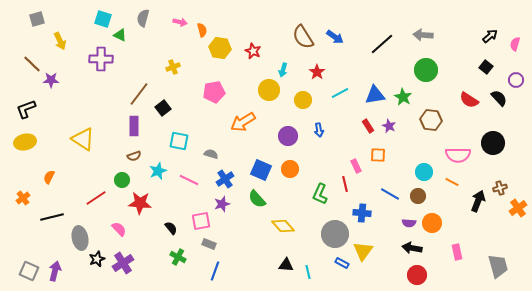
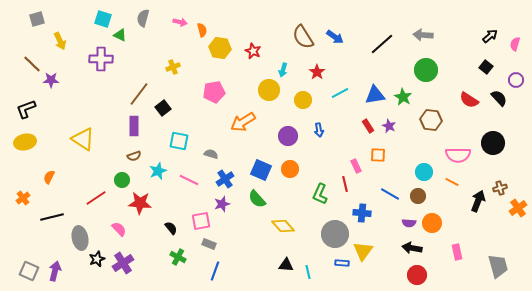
blue rectangle at (342, 263): rotated 24 degrees counterclockwise
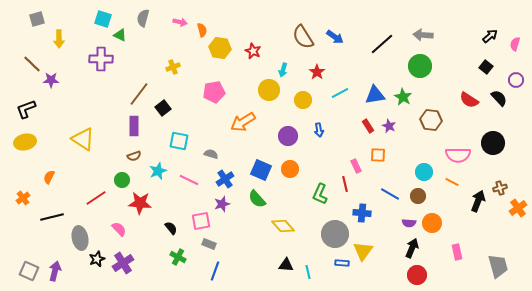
yellow arrow at (60, 41): moved 1 px left, 2 px up; rotated 24 degrees clockwise
green circle at (426, 70): moved 6 px left, 4 px up
black arrow at (412, 248): rotated 102 degrees clockwise
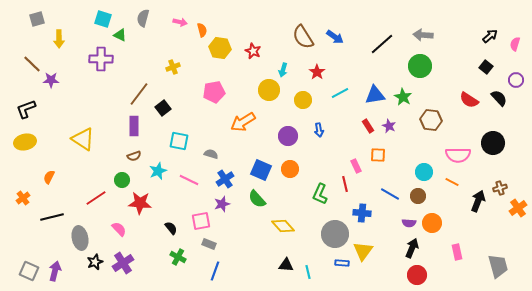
black star at (97, 259): moved 2 px left, 3 px down
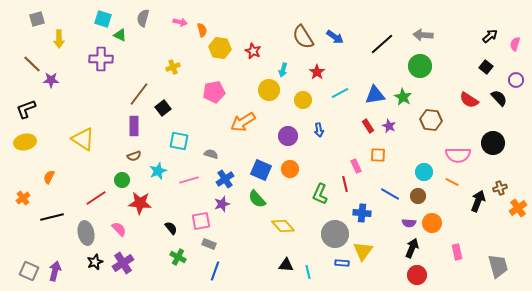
pink line at (189, 180): rotated 42 degrees counterclockwise
gray ellipse at (80, 238): moved 6 px right, 5 px up
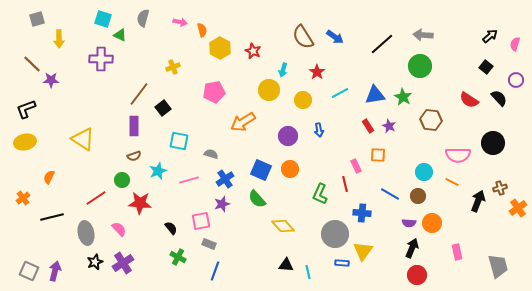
yellow hexagon at (220, 48): rotated 20 degrees clockwise
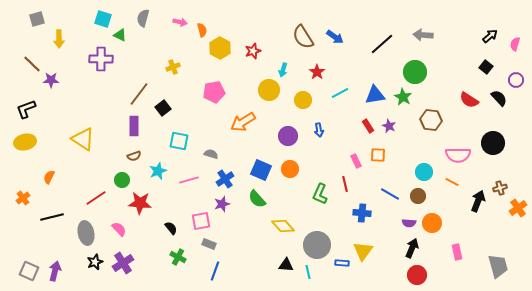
red star at (253, 51): rotated 28 degrees clockwise
green circle at (420, 66): moved 5 px left, 6 px down
pink rectangle at (356, 166): moved 5 px up
gray circle at (335, 234): moved 18 px left, 11 px down
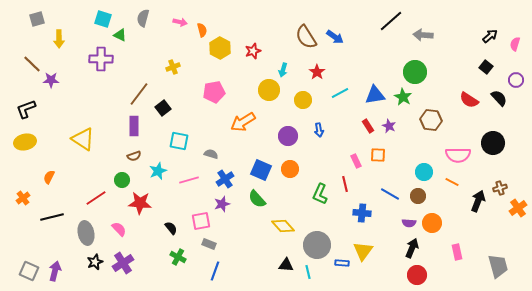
brown semicircle at (303, 37): moved 3 px right
black line at (382, 44): moved 9 px right, 23 px up
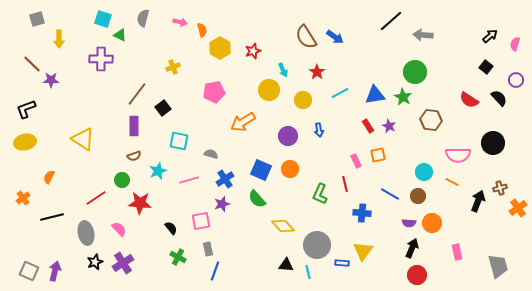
cyan arrow at (283, 70): rotated 40 degrees counterclockwise
brown line at (139, 94): moved 2 px left
orange square at (378, 155): rotated 14 degrees counterclockwise
gray rectangle at (209, 244): moved 1 px left, 5 px down; rotated 56 degrees clockwise
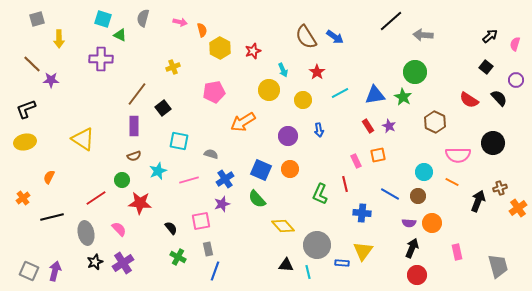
brown hexagon at (431, 120): moved 4 px right, 2 px down; rotated 20 degrees clockwise
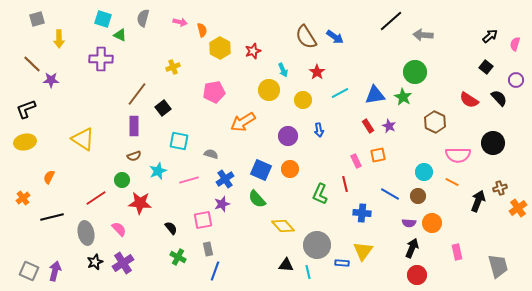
pink square at (201, 221): moved 2 px right, 1 px up
